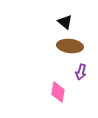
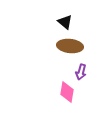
pink diamond: moved 9 px right
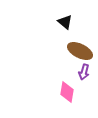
brown ellipse: moved 10 px right, 5 px down; rotated 20 degrees clockwise
purple arrow: moved 3 px right
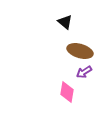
brown ellipse: rotated 10 degrees counterclockwise
purple arrow: rotated 42 degrees clockwise
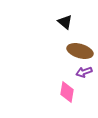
purple arrow: rotated 14 degrees clockwise
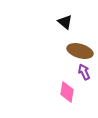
purple arrow: rotated 84 degrees clockwise
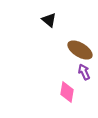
black triangle: moved 16 px left, 2 px up
brown ellipse: moved 1 px up; rotated 15 degrees clockwise
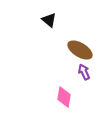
pink diamond: moved 3 px left, 5 px down
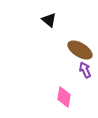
purple arrow: moved 1 px right, 2 px up
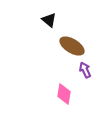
brown ellipse: moved 8 px left, 4 px up
pink diamond: moved 3 px up
